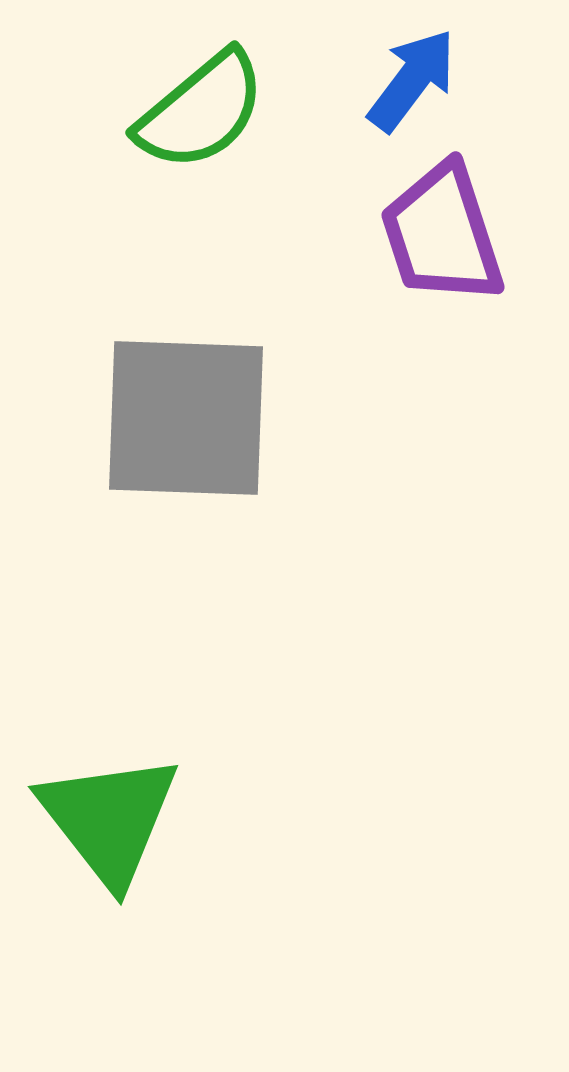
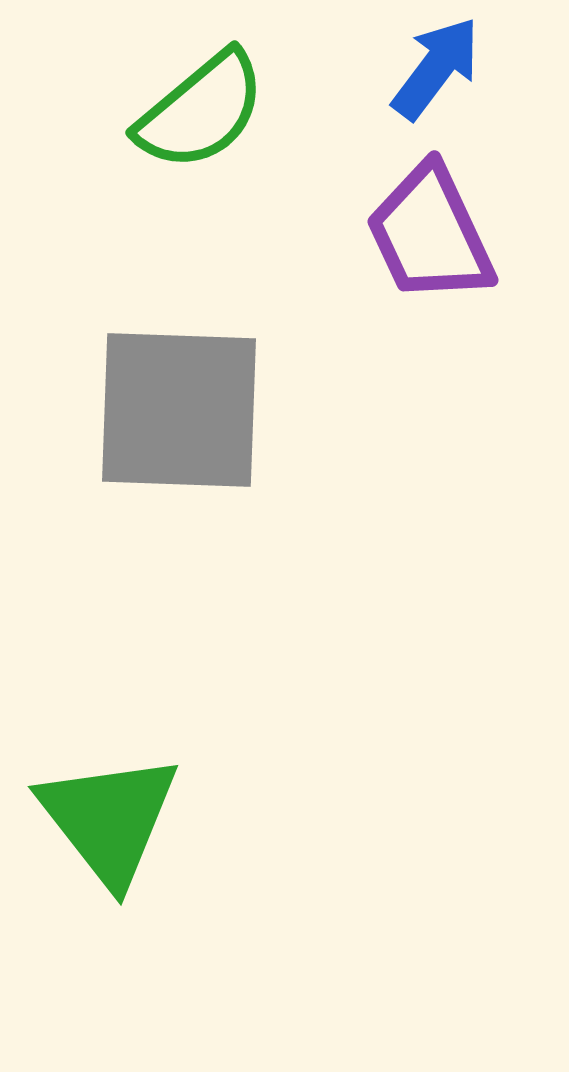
blue arrow: moved 24 px right, 12 px up
purple trapezoid: moved 12 px left; rotated 7 degrees counterclockwise
gray square: moved 7 px left, 8 px up
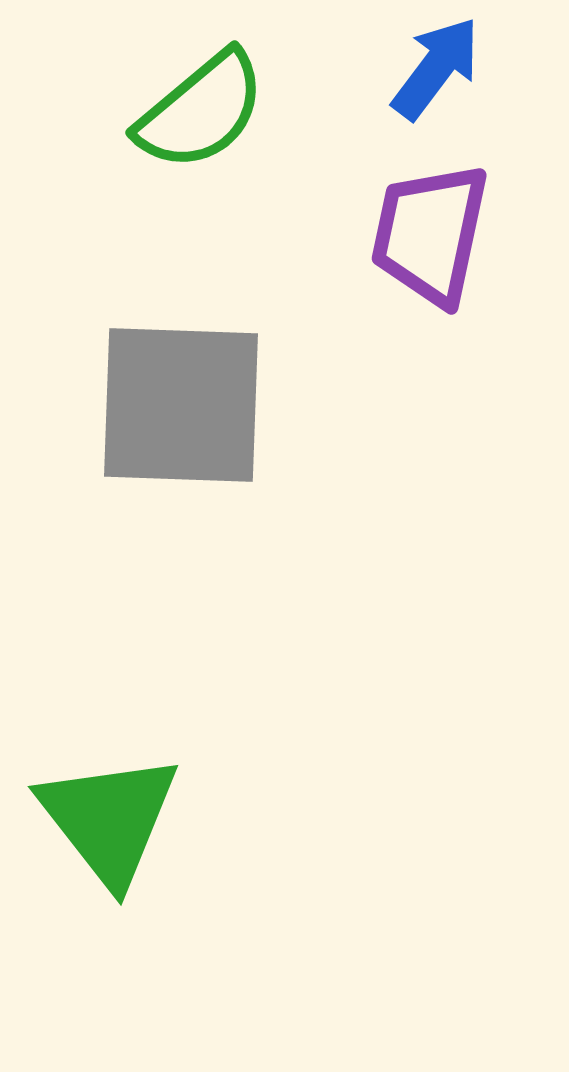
purple trapezoid: rotated 37 degrees clockwise
gray square: moved 2 px right, 5 px up
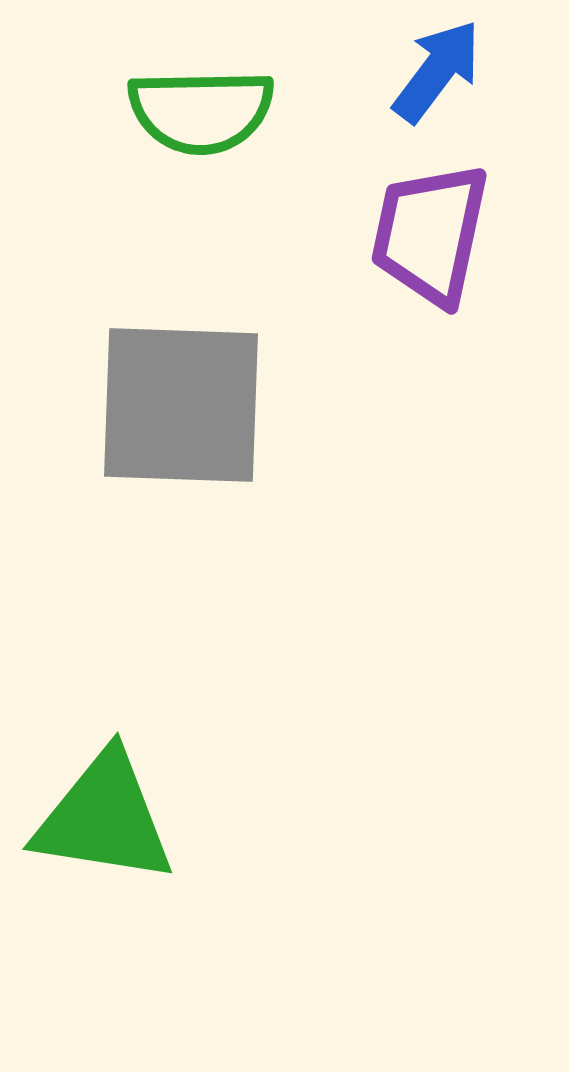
blue arrow: moved 1 px right, 3 px down
green semicircle: rotated 39 degrees clockwise
green triangle: moved 5 px left, 1 px up; rotated 43 degrees counterclockwise
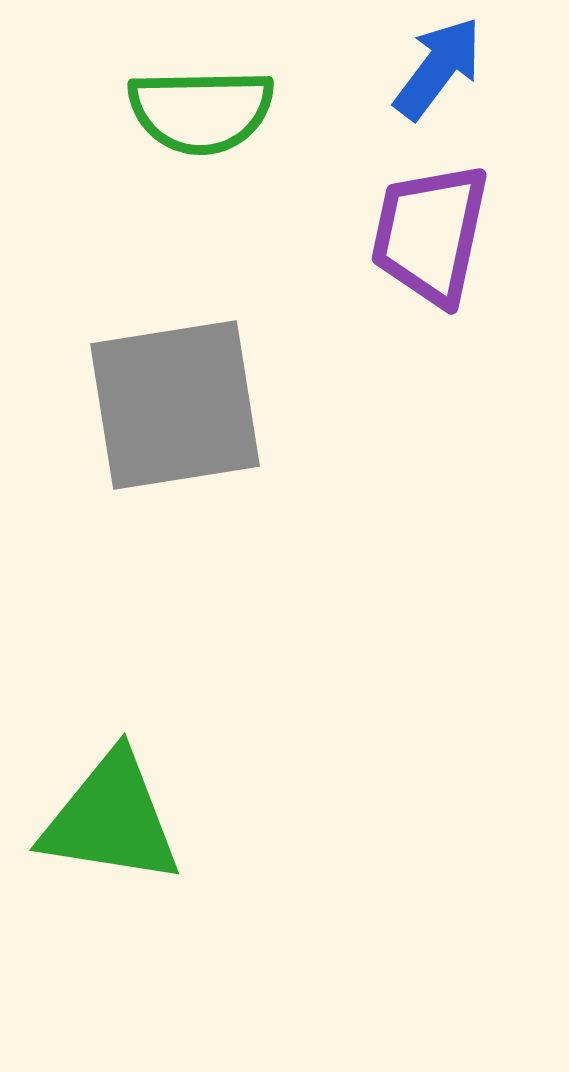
blue arrow: moved 1 px right, 3 px up
gray square: moved 6 px left; rotated 11 degrees counterclockwise
green triangle: moved 7 px right, 1 px down
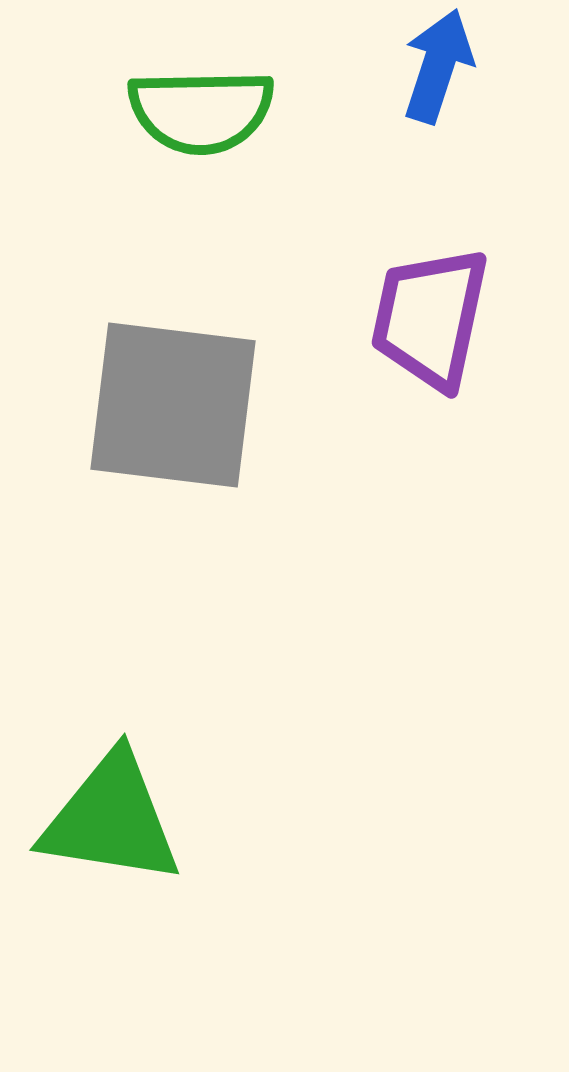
blue arrow: moved 2 px up; rotated 19 degrees counterclockwise
purple trapezoid: moved 84 px down
gray square: moved 2 px left; rotated 16 degrees clockwise
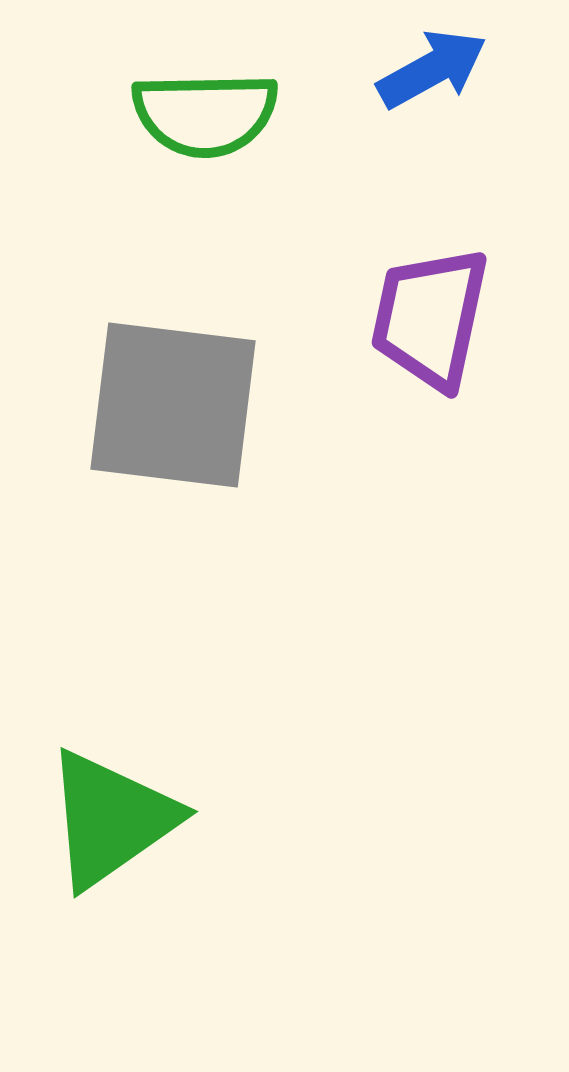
blue arrow: moved 6 px left, 3 px down; rotated 43 degrees clockwise
green semicircle: moved 4 px right, 3 px down
green triangle: rotated 44 degrees counterclockwise
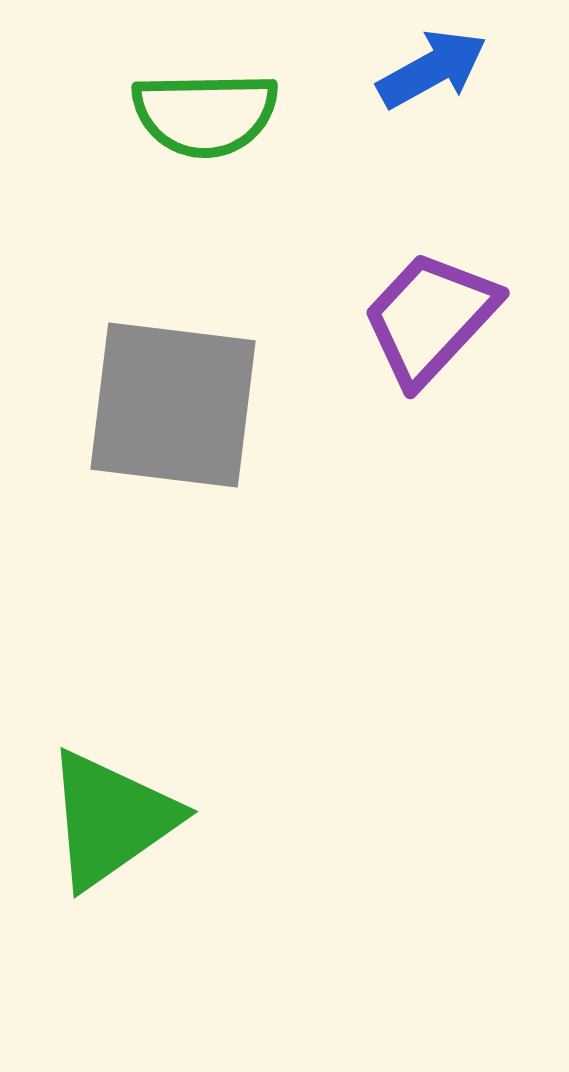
purple trapezoid: rotated 31 degrees clockwise
